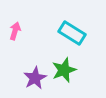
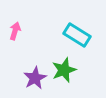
cyan rectangle: moved 5 px right, 2 px down
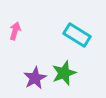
green star: moved 3 px down
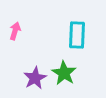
cyan rectangle: rotated 60 degrees clockwise
green star: rotated 20 degrees counterclockwise
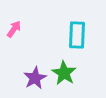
pink arrow: moved 1 px left, 2 px up; rotated 18 degrees clockwise
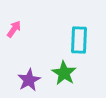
cyan rectangle: moved 2 px right, 5 px down
purple star: moved 6 px left, 2 px down
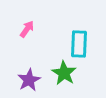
pink arrow: moved 13 px right
cyan rectangle: moved 4 px down
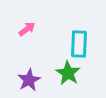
pink arrow: rotated 18 degrees clockwise
green star: moved 4 px right
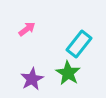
cyan rectangle: rotated 36 degrees clockwise
purple star: moved 3 px right, 1 px up
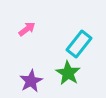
purple star: moved 1 px left, 2 px down
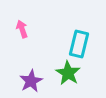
pink arrow: moved 5 px left; rotated 72 degrees counterclockwise
cyan rectangle: rotated 24 degrees counterclockwise
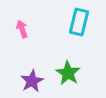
cyan rectangle: moved 22 px up
purple star: moved 1 px right
